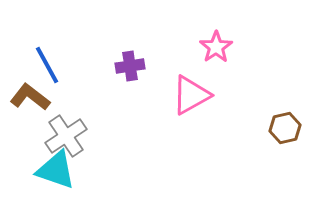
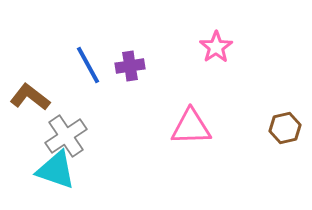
blue line: moved 41 px right
pink triangle: moved 32 px down; rotated 27 degrees clockwise
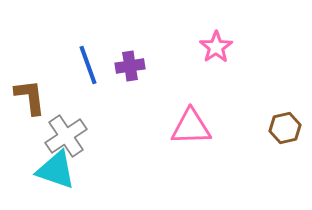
blue line: rotated 9 degrees clockwise
brown L-shape: rotated 45 degrees clockwise
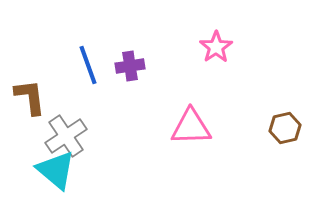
cyan triangle: rotated 21 degrees clockwise
